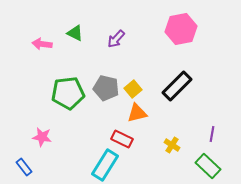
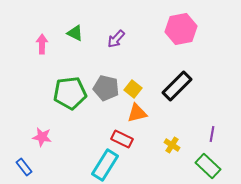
pink arrow: rotated 84 degrees clockwise
yellow square: rotated 12 degrees counterclockwise
green pentagon: moved 2 px right
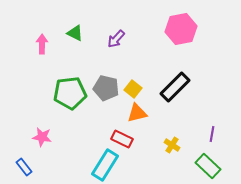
black rectangle: moved 2 px left, 1 px down
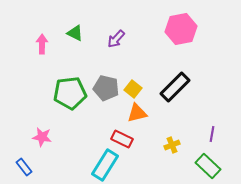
yellow cross: rotated 35 degrees clockwise
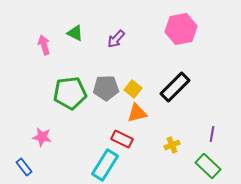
pink arrow: moved 2 px right, 1 px down; rotated 18 degrees counterclockwise
gray pentagon: rotated 15 degrees counterclockwise
